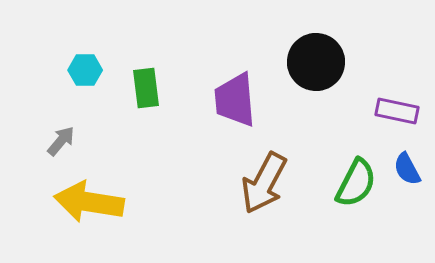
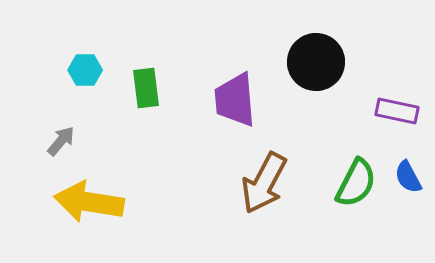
blue semicircle: moved 1 px right, 8 px down
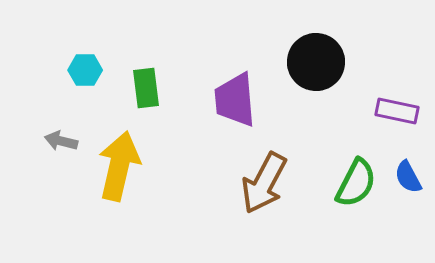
gray arrow: rotated 116 degrees counterclockwise
yellow arrow: moved 30 px right, 36 px up; rotated 94 degrees clockwise
